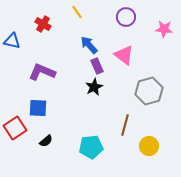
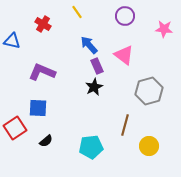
purple circle: moved 1 px left, 1 px up
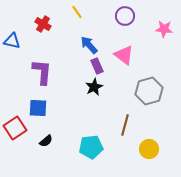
purple L-shape: rotated 72 degrees clockwise
yellow circle: moved 3 px down
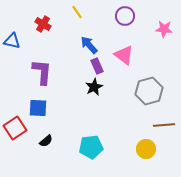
brown line: moved 39 px right; rotated 70 degrees clockwise
yellow circle: moved 3 px left
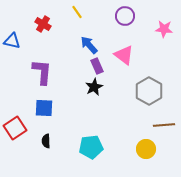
gray hexagon: rotated 16 degrees counterclockwise
blue square: moved 6 px right
black semicircle: rotated 128 degrees clockwise
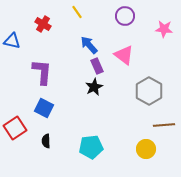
blue square: rotated 24 degrees clockwise
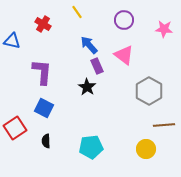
purple circle: moved 1 px left, 4 px down
black star: moved 7 px left; rotated 12 degrees counterclockwise
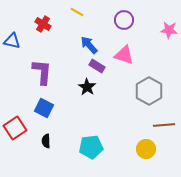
yellow line: rotated 24 degrees counterclockwise
pink star: moved 5 px right, 1 px down
pink triangle: rotated 20 degrees counterclockwise
purple rectangle: rotated 35 degrees counterclockwise
